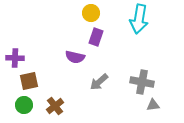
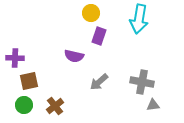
purple rectangle: moved 3 px right, 1 px up
purple semicircle: moved 1 px left, 1 px up
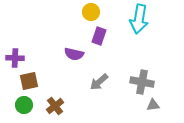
yellow circle: moved 1 px up
purple semicircle: moved 2 px up
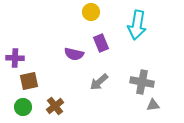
cyan arrow: moved 2 px left, 6 px down
purple rectangle: moved 2 px right, 7 px down; rotated 42 degrees counterclockwise
green circle: moved 1 px left, 2 px down
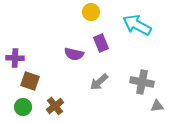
cyan arrow: rotated 108 degrees clockwise
brown square: moved 1 px right; rotated 30 degrees clockwise
gray triangle: moved 4 px right, 1 px down
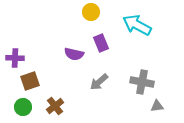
brown square: rotated 36 degrees counterclockwise
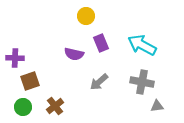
yellow circle: moved 5 px left, 4 px down
cyan arrow: moved 5 px right, 20 px down
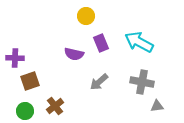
cyan arrow: moved 3 px left, 3 px up
green circle: moved 2 px right, 4 px down
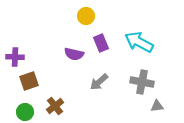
purple cross: moved 1 px up
brown square: moved 1 px left
green circle: moved 1 px down
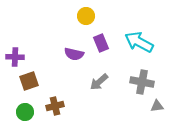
brown cross: rotated 24 degrees clockwise
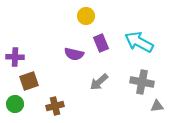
green circle: moved 10 px left, 8 px up
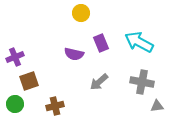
yellow circle: moved 5 px left, 3 px up
purple cross: rotated 24 degrees counterclockwise
